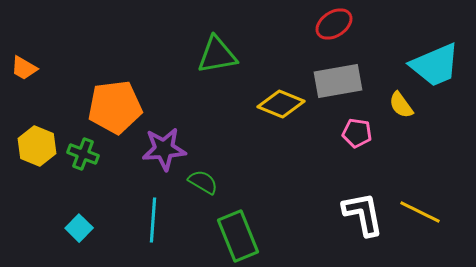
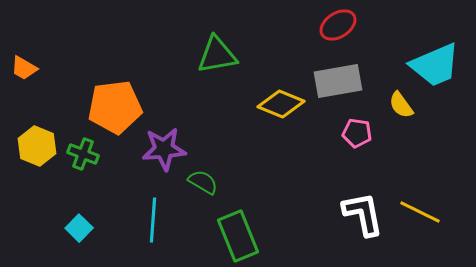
red ellipse: moved 4 px right, 1 px down
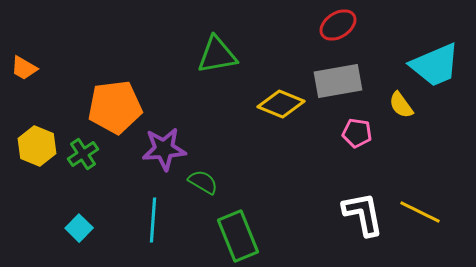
green cross: rotated 36 degrees clockwise
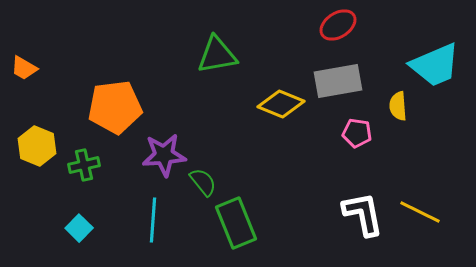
yellow semicircle: moved 3 px left, 1 px down; rotated 32 degrees clockwise
purple star: moved 6 px down
green cross: moved 1 px right, 11 px down; rotated 20 degrees clockwise
green semicircle: rotated 20 degrees clockwise
green rectangle: moved 2 px left, 13 px up
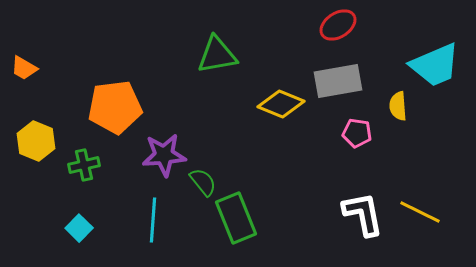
yellow hexagon: moved 1 px left, 5 px up
green rectangle: moved 5 px up
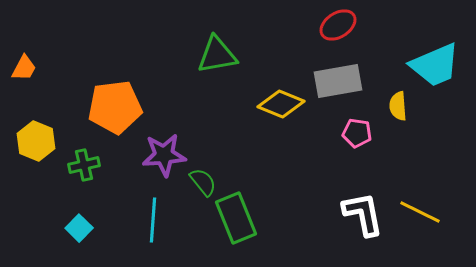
orange trapezoid: rotated 92 degrees counterclockwise
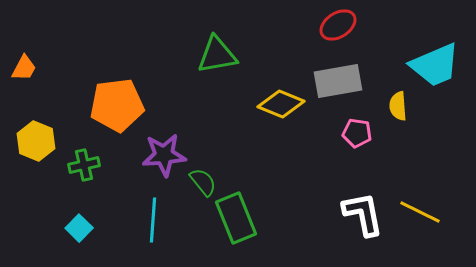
orange pentagon: moved 2 px right, 2 px up
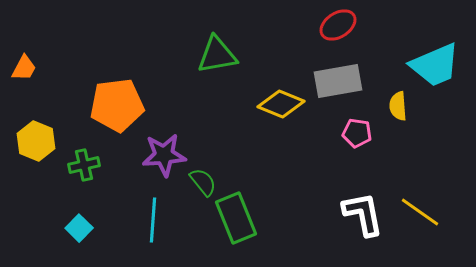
yellow line: rotated 9 degrees clockwise
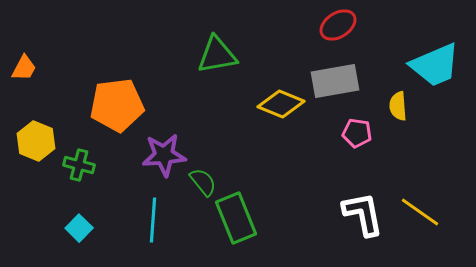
gray rectangle: moved 3 px left
green cross: moved 5 px left; rotated 28 degrees clockwise
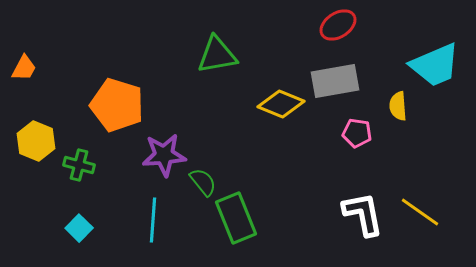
orange pentagon: rotated 24 degrees clockwise
